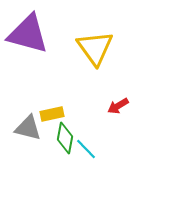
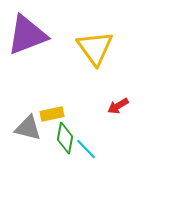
purple triangle: moved 1 px left, 1 px down; rotated 36 degrees counterclockwise
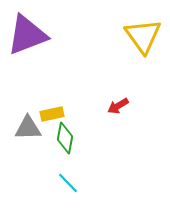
yellow triangle: moved 48 px right, 12 px up
gray triangle: rotated 16 degrees counterclockwise
cyan line: moved 18 px left, 34 px down
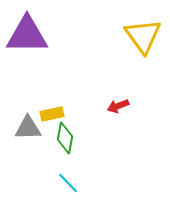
purple triangle: rotated 21 degrees clockwise
red arrow: rotated 10 degrees clockwise
